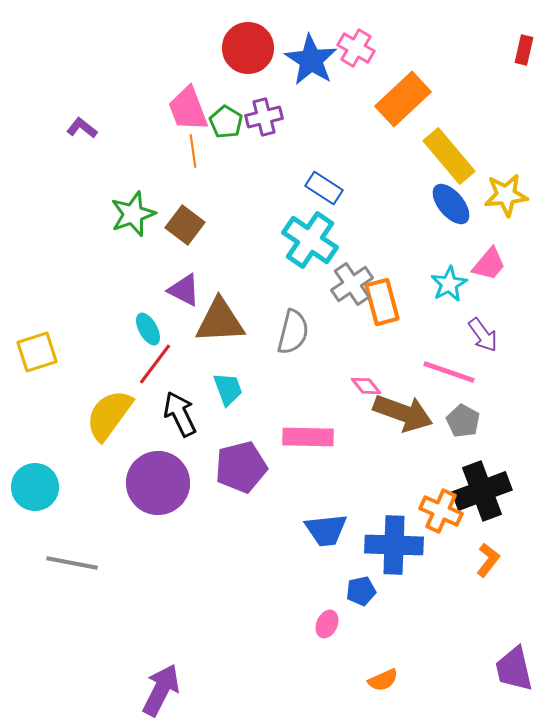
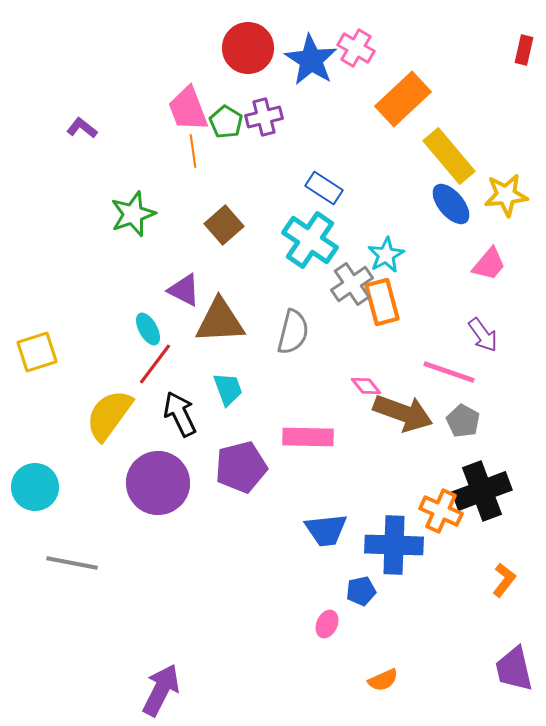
brown square at (185, 225): moved 39 px right; rotated 12 degrees clockwise
cyan star at (449, 284): moved 63 px left, 29 px up
orange L-shape at (488, 560): moved 16 px right, 20 px down
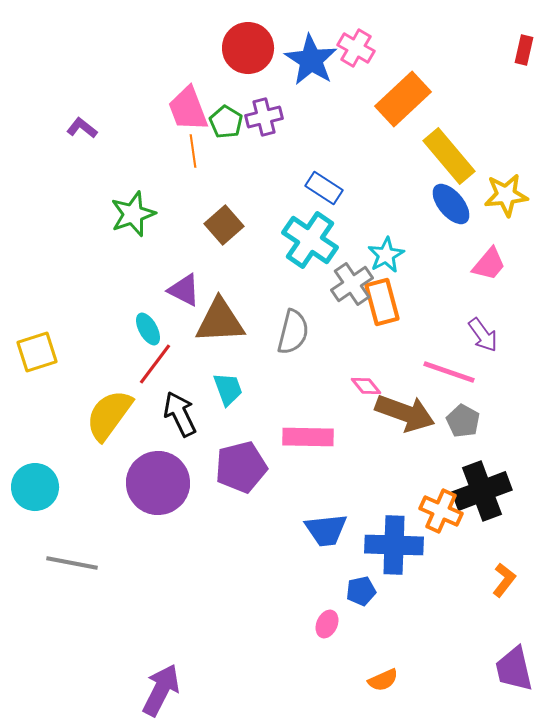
brown arrow at (403, 413): moved 2 px right
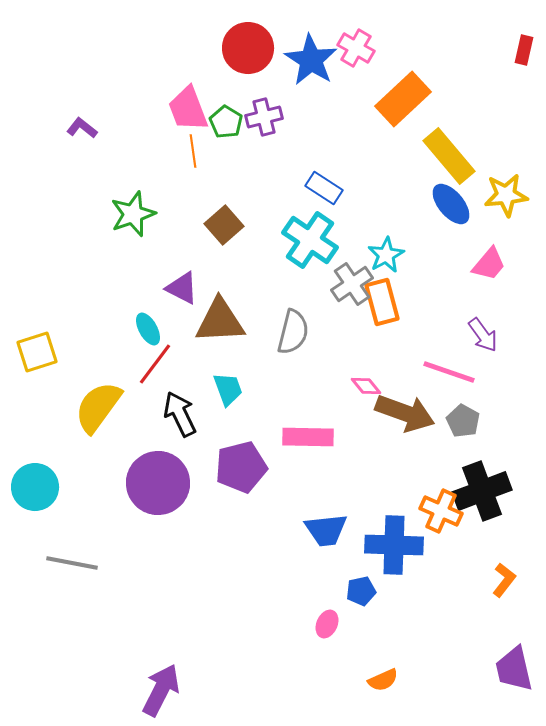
purple triangle at (184, 290): moved 2 px left, 2 px up
yellow semicircle at (109, 415): moved 11 px left, 8 px up
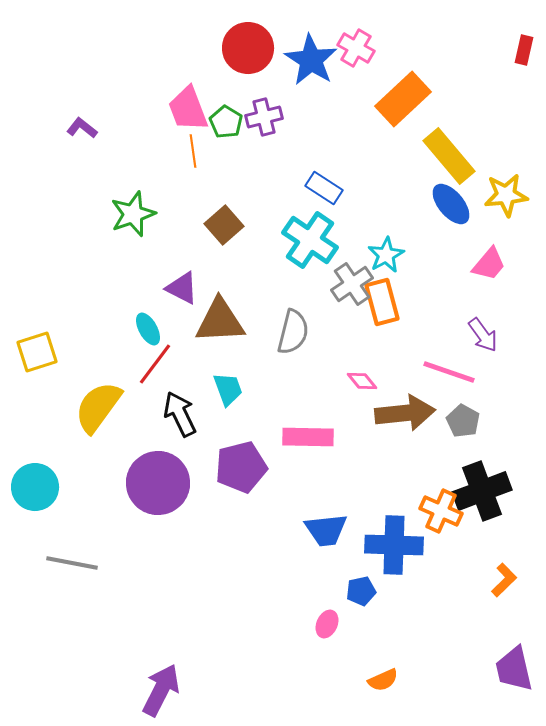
pink diamond at (366, 386): moved 4 px left, 5 px up
brown arrow at (405, 413): rotated 26 degrees counterclockwise
orange L-shape at (504, 580): rotated 8 degrees clockwise
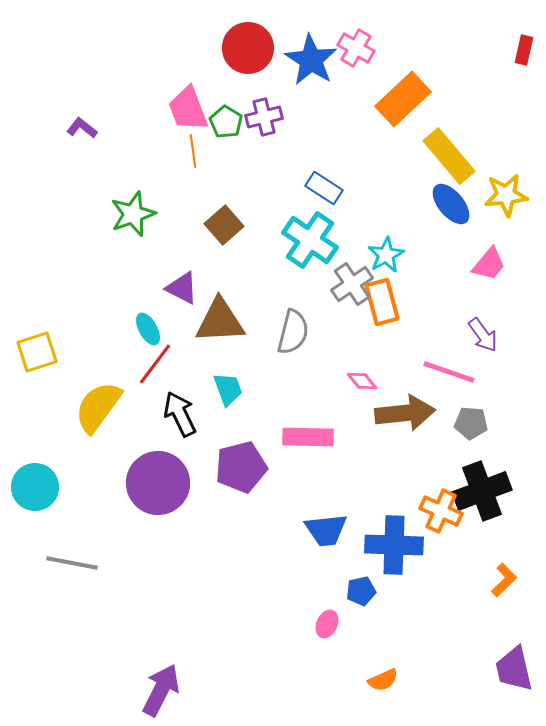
gray pentagon at (463, 421): moved 8 px right, 2 px down; rotated 24 degrees counterclockwise
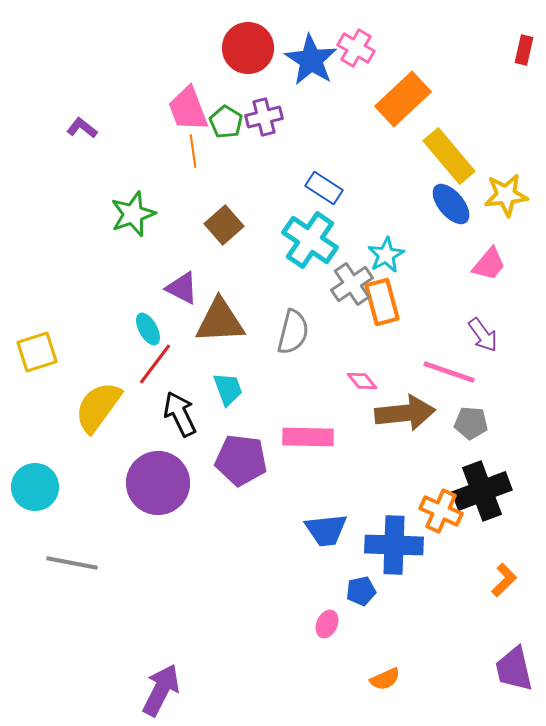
purple pentagon at (241, 467): moved 7 px up; rotated 21 degrees clockwise
orange semicircle at (383, 680): moved 2 px right, 1 px up
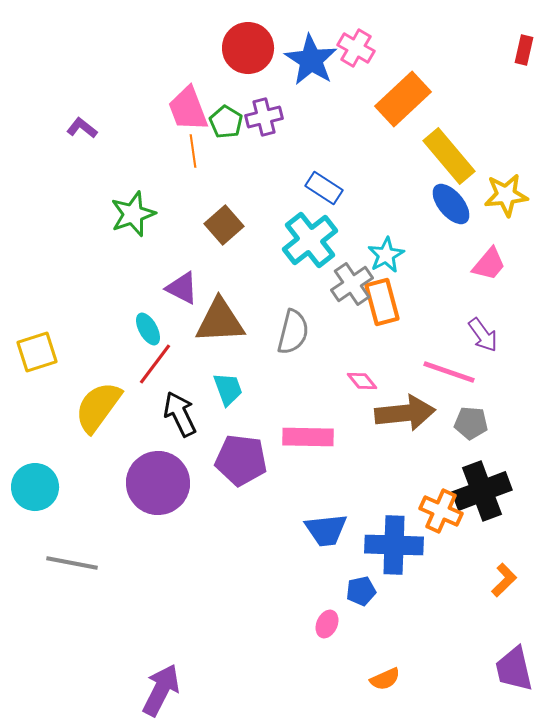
cyan cross at (310, 240): rotated 18 degrees clockwise
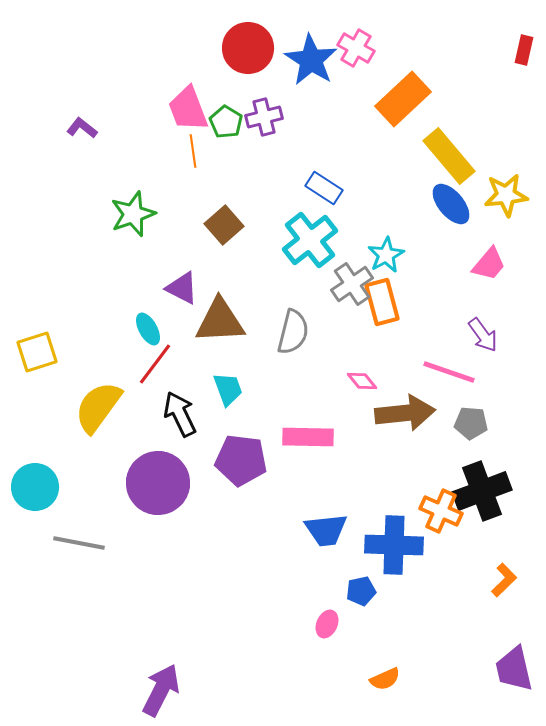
gray line at (72, 563): moved 7 px right, 20 px up
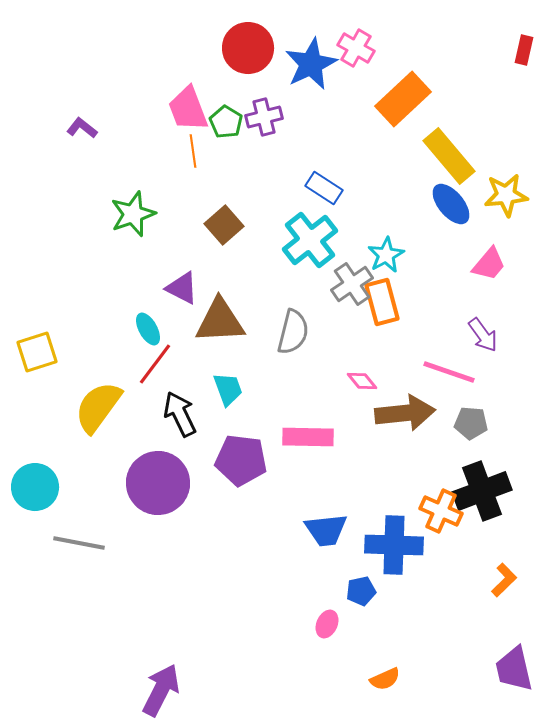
blue star at (311, 60): moved 4 px down; rotated 14 degrees clockwise
